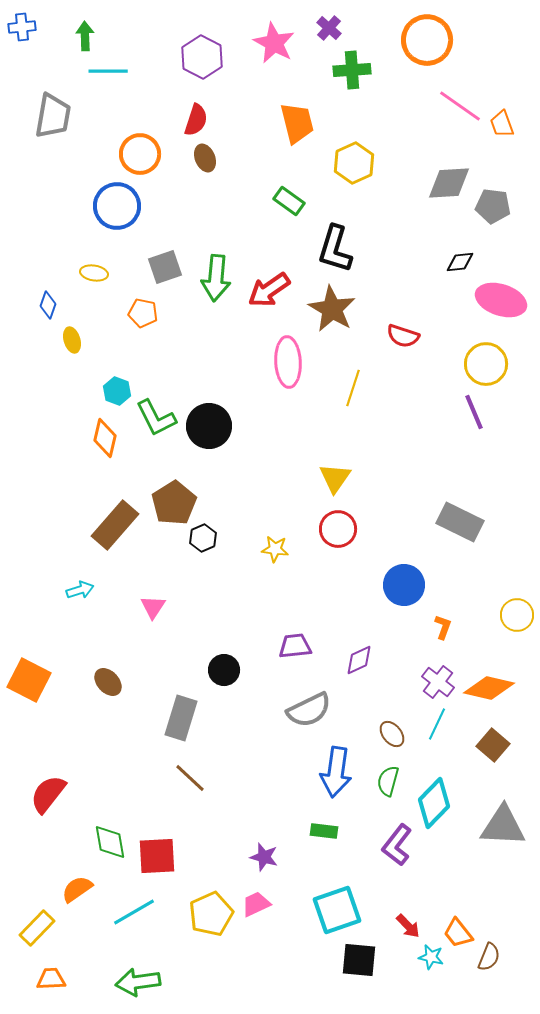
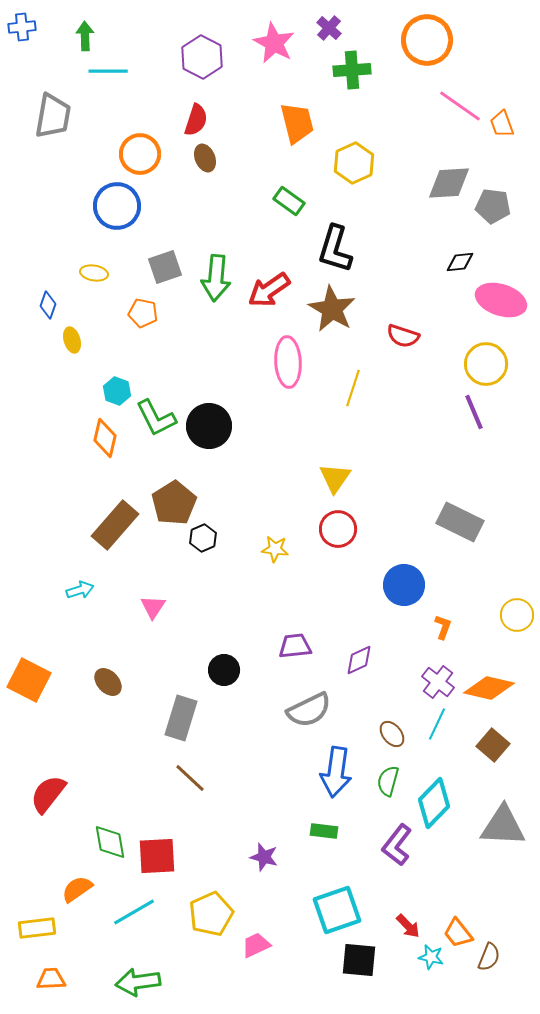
pink trapezoid at (256, 904): moved 41 px down
yellow rectangle at (37, 928): rotated 39 degrees clockwise
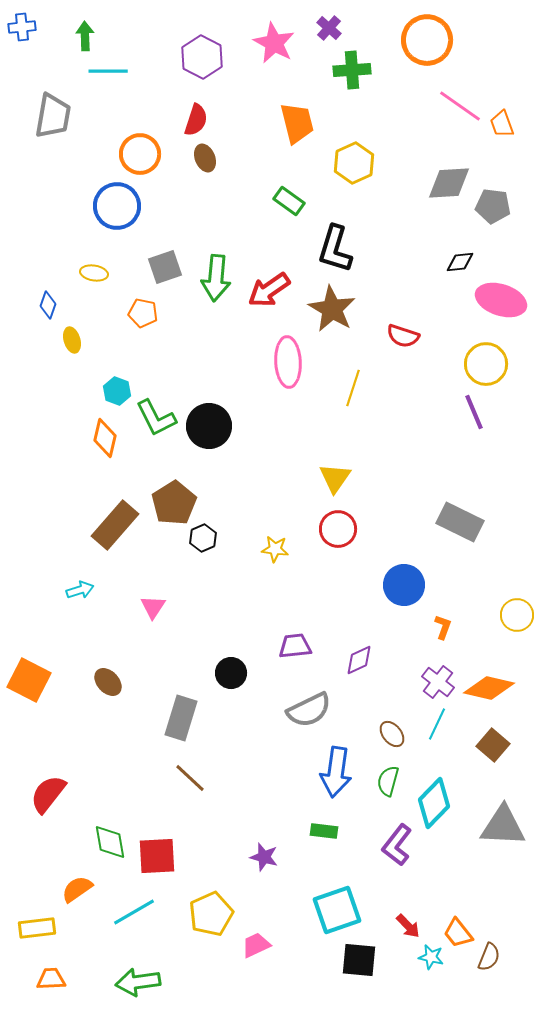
black circle at (224, 670): moved 7 px right, 3 px down
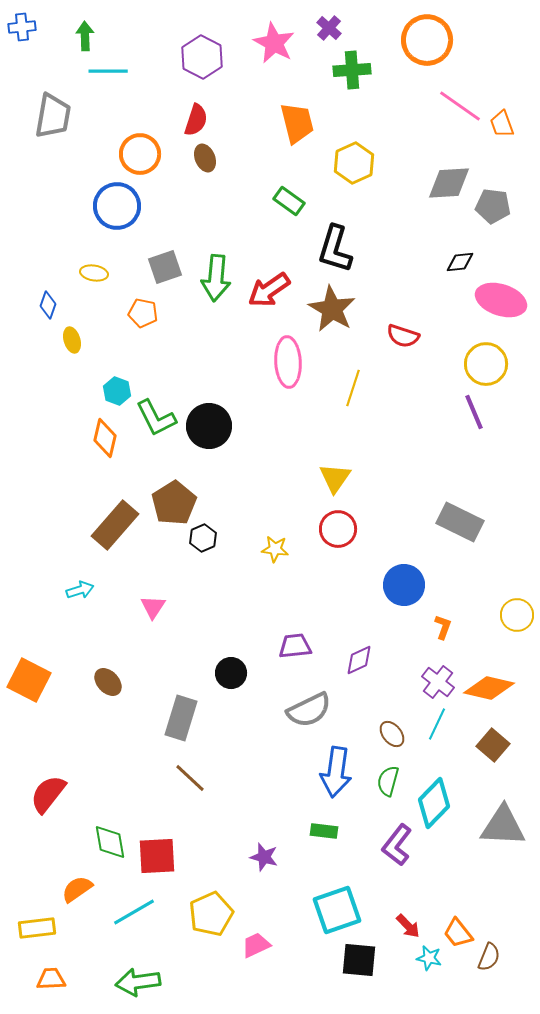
cyan star at (431, 957): moved 2 px left, 1 px down
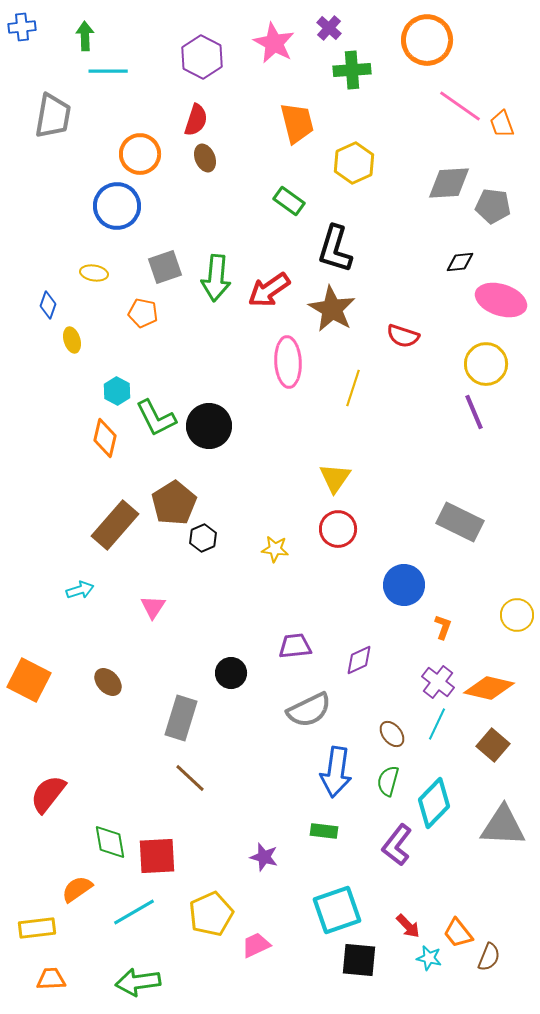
cyan hexagon at (117, 391): rotated 8 degrees clockwise
